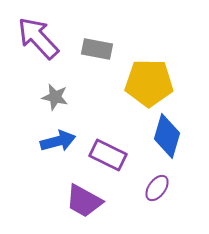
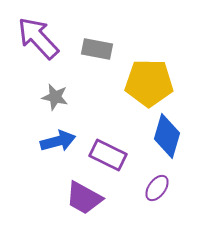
purple trapezoid: moved 3 px up
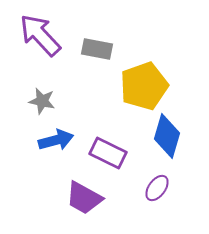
purple arrow: moved 2 px right, 3 px up
yellow pentagon: moved 5 px left, 3 px down; rotated 21 degrees counterclockwise
gray star: moved 13 px left, 4 px down
blue arrow: moved 2 px left, 1 px up
purple rectangle: moved 2 px up
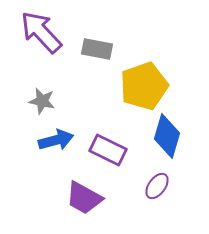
purple arrow: moved 1 px right, 3 px up
purple rectangle: moved 3 px up
purple ellipse: moved 2 px up
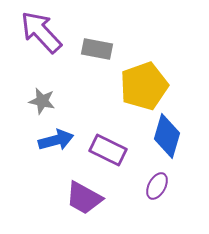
purple ellipse: rotated 8 degrees counterclockwise
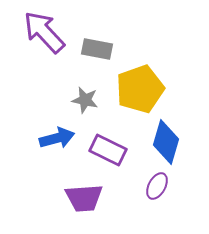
purple arrow: moved 3 px right
yellow pentagon: moved 4 px left, 3 px down
gray star: moved 43 px right, 1 px up
blue diamond: moved 1 px left, 6 px down
blue arrow: moved 1 px right, 2 px up
purple trapezoid: rotated 33 degrees counterclockwise
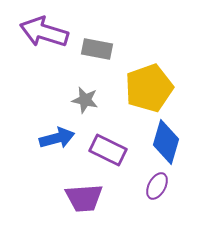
purple arrow: rotated 30 degrees counterclockwise
yellow pentagon: moved 9 px right, 1 px up
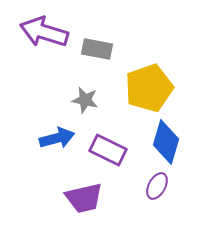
purple trapezoid: rotated 9 degrees counterclockwise
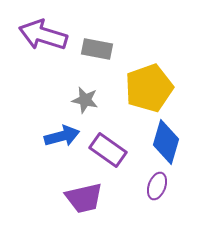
purple arrow: moved 1 px left, 3 px down
blue arrow: moved 5 px right, 2 px up
purple rectangle: rotated 9 degrees clockwise
purple ellipse: rotated 8 degrees counterclockwise
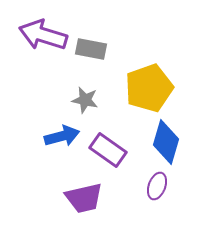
gray rectangle: moved 6 px left
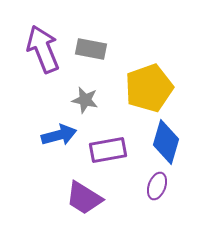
purple arrow: moved 14 px down; rotated 51 degrees clockwise
blue arrow: moved 3 px left, 1 px up
purple rectangle: rotated 45 degrees counterclockwise
purple trapezoid: rotated 45 degrees clockwise
